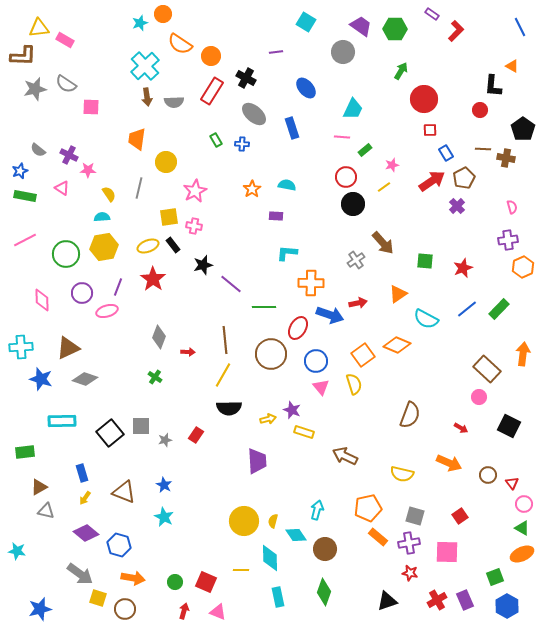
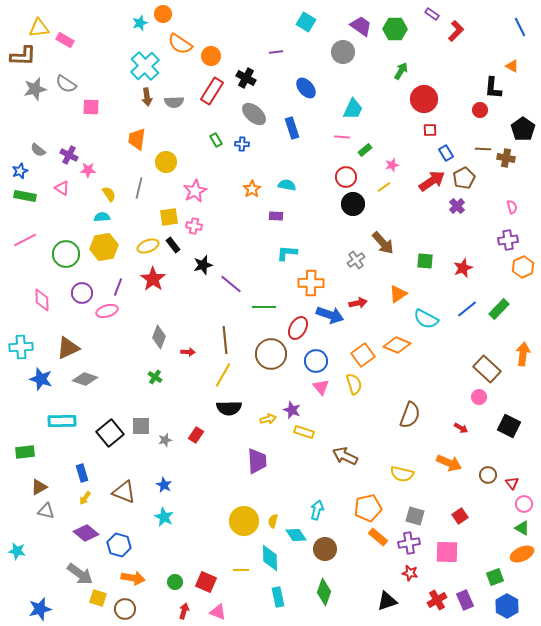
black L-shape at (493, 86): moved 2 px down
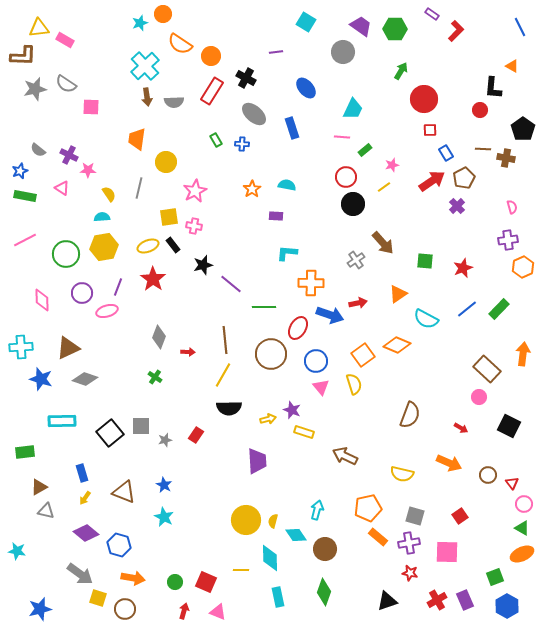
yellow circle at (244, 521): moved 2 px right, 1 px up
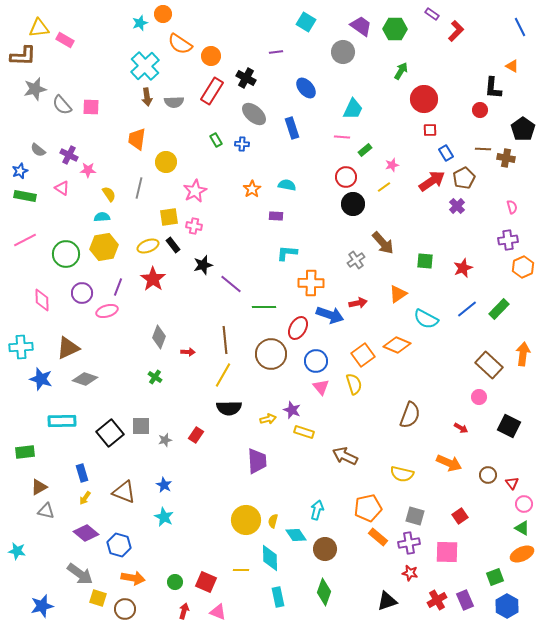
gray semicircle at (66, 84): moved 4 px left, 21 px down; rotated 15 degrees clockwise
brown rectangle at (487, 369): moved 2 px right, 4 px up
blue star at (40, 609): moved 2 px right, 3 px up
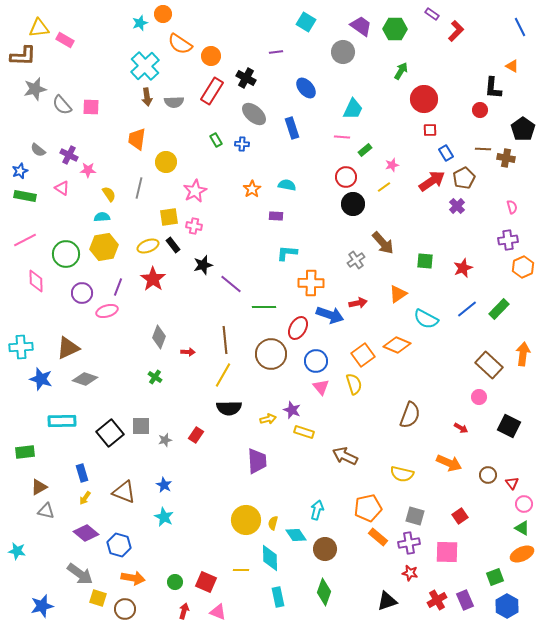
pink diamond at (42, 300): moved 6 px left, 19 px up
yellow semicircle at (273, 521): moved 2 px down
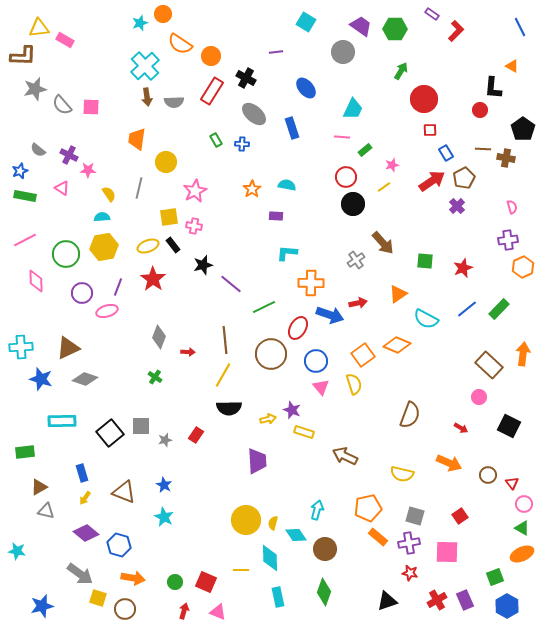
green line at (264, 307): rotated 25 degrees counterclockwise
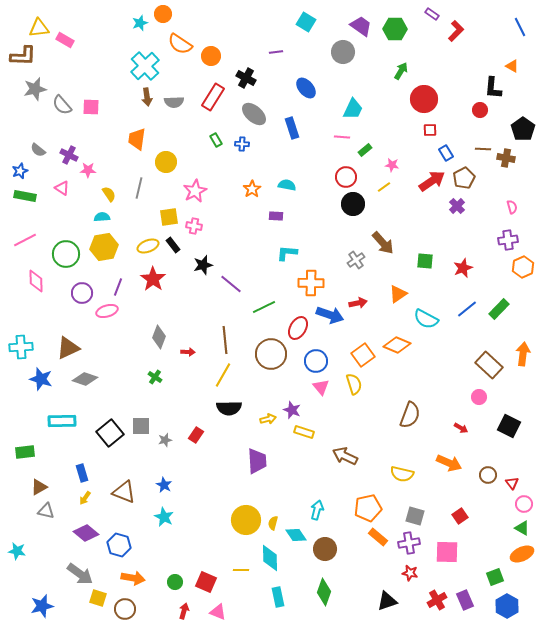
red rectangle at (212, 91): moved 1 px right, 6 px down
pink star at (392, 165): rotated 24 degrees clockwise
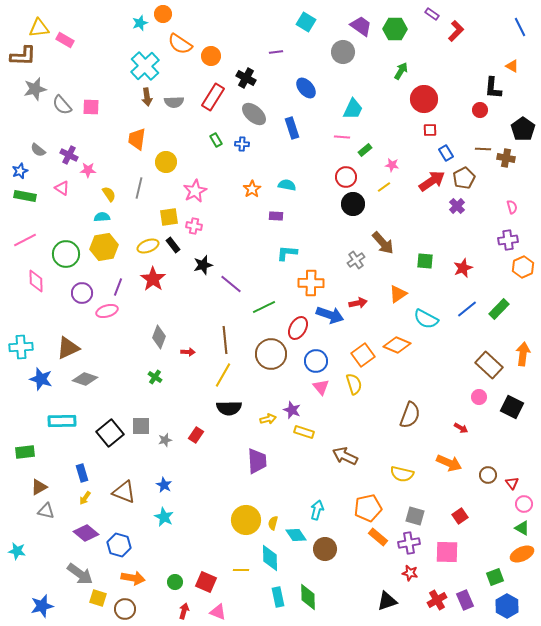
black square at (509, 426): moved 3 px right, 19 px up
green diamond at (324, 592): moved 16 px left, 5 px down; rotated 20 degrees counterclockwise
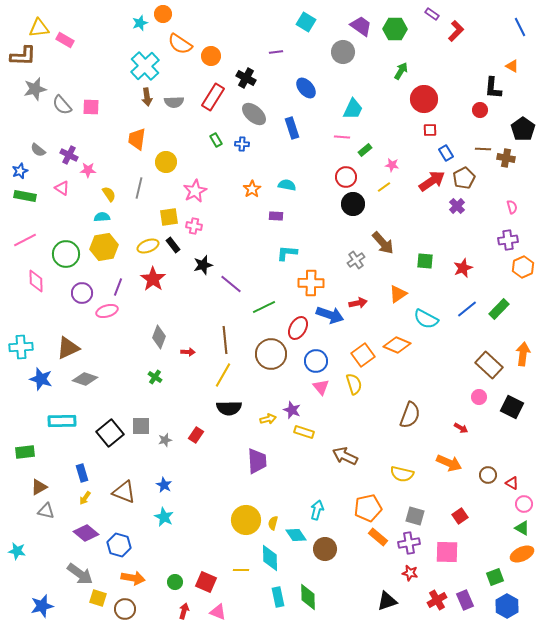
red triangle at (512, 483): rotated 24 degrees counterclockwise
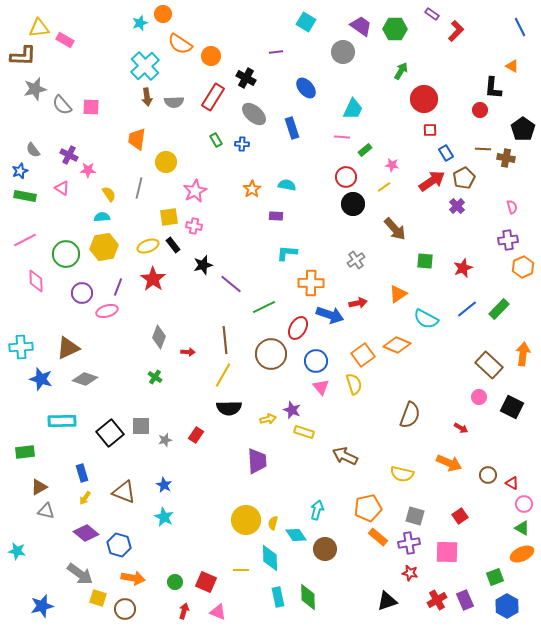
gray semicircle at (38, 150): moved 5 px left; rotated 14 degrees clockwise
brown arrow at (383, 243): moved 12 px right, 14 px up
